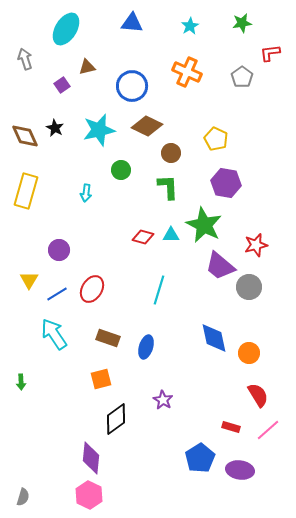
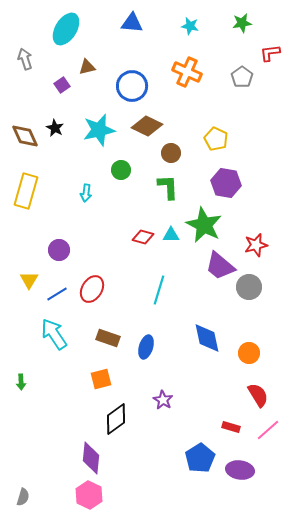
cyan star at (190, 26): rotated 30 degrees counterclockwise
blue diamond at (214, 338): moved 7 px left
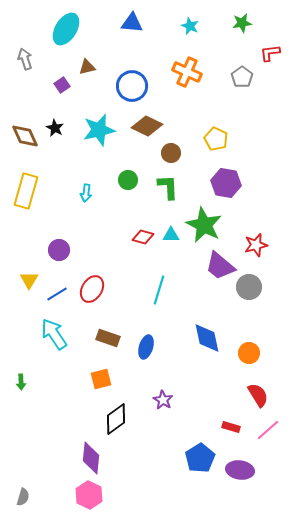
cyan star at (190, 26): rotated 12 degrees clockwise
green circle at (121, 170): moved 7 px right, 10 px down
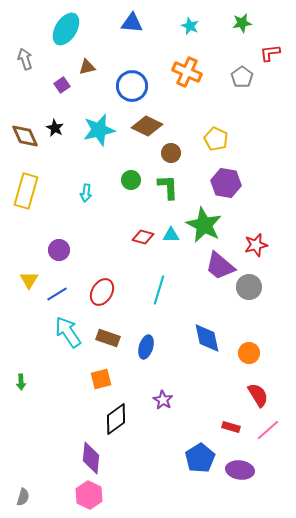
green circle at (128, 180): moved 3 px right
red ellipse at (92, 289): moved 10 px right, 3 px down
cyan arrow at (54, 334): moved 14 px right, 2 px up
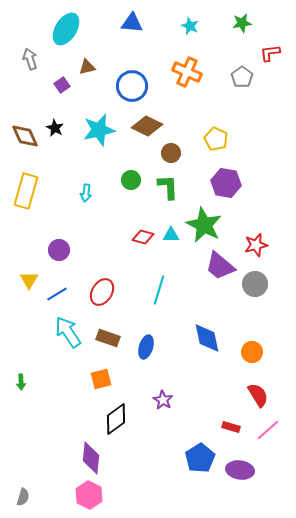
gray arrow at (25, 59): moved 5 px right
gray circle at (249, 287): moved 6 px right, 3 px up
orange circle at (249, 353): moved 3 px right, 1 px up
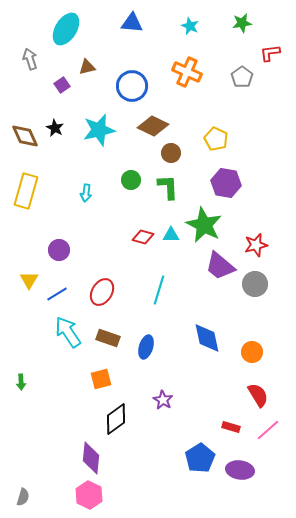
brown diamond at (147, 126): moved 6 px right
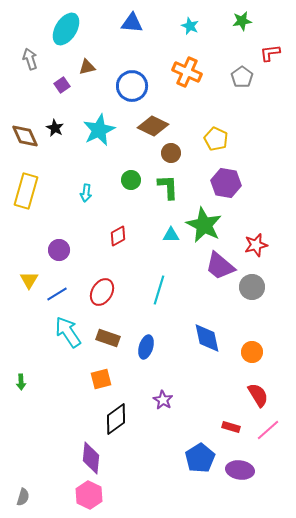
green star at (242, 23): moved 2 px up
cyan star at (99, 130): rotated 12 degrees counterclockwise
red diamond at (143, 237): moved 25 px left, 1 px up; rotated 45 degrees counterclockwise
gray circle at (255, 284): moved 3 px left, 3 px down
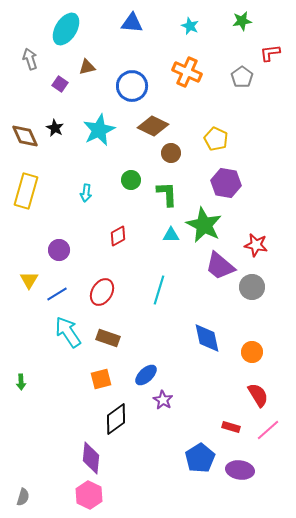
purple square at (62, 85): moved 2 px left, 1 px up; rotated 21 degrees counterclockwise
green L-shape at (168, 187): moved 1 px left, 7 px down
red star at (256, 245): rotated 25 degrees clockwise
blue ellipse at (146, 347): moved 28 px down; rotated 30 degrees clockwise
